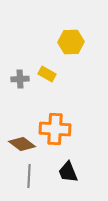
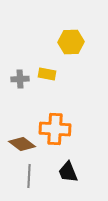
yellow rectangle: rotated 18 degrees counterclockwise
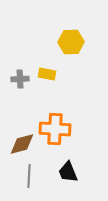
brown diamond: rotated 52 degrees counterclockwise
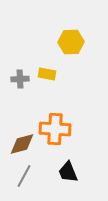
gray line: moved 5 px left; rotated 25 degrees clockwise
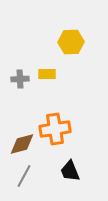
yellow rectangle: rotated 12 degrees counterclockwise
orange cross: rotated 12 degrees counterclockwise
black trapezoid: moved 2 px right, 1 px up
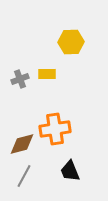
gray cross: rotated 18 degrees counterclockwise
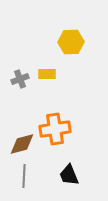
black trapezoid: moved 1 px left, 4 px down
gray line: rotated 25 degrees counterclockwise
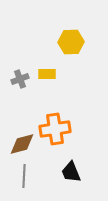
black trapezoid: moved 2 px right, 3 px up
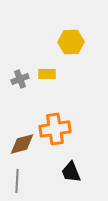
gray line: moved 7 px left, 5 px down
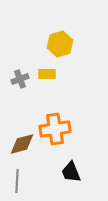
yellow hexagon: moved 11 px left, 2 px down; rotated 15 degrees counterclockwise
